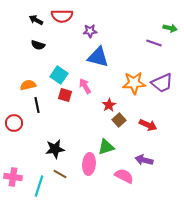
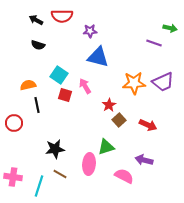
purple trapezoid: moved 1 px right, 1 px up
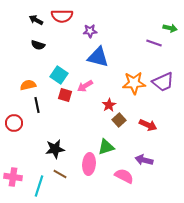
pink arrow: rotated 91 degrees counterclockwise
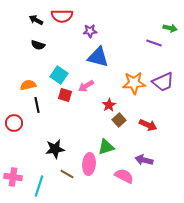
pink arrow: moved 1 px right
brown line: moved 7 px right
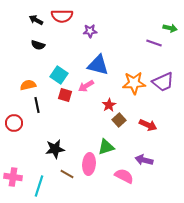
blue triangle: moved 8 px down
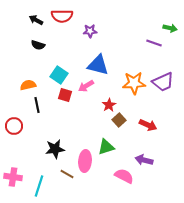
red circle: moved 3 px down
pink ellipse: moved 4 px left, 3 px up
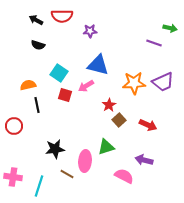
cyan square: moved 2 px up
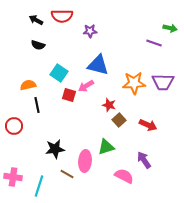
purple trapezoid: rotated 25 degrees clockwise
red square: moved 4 px right
red star: rotated 24 degrees counterclockwise
purple arrow: rotated 42 degrees clockwise
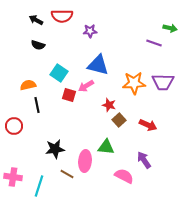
green triangle: rotated 24 degrees clockwise
